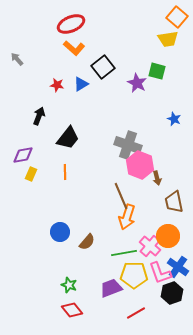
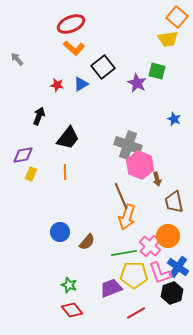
brown arrow: moved 1 px down
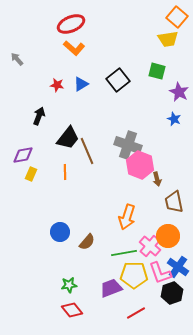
black square: moved 15 px right, 13 px down
purple star: moved 42 px right, 9 px down
brown line: moved 34 px left, 45 px up
green star: rotated 28 degrees counterclockwise
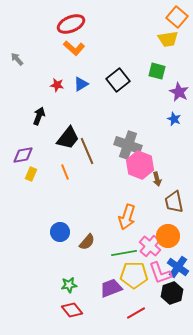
orange line: rotated 21 degrees counterclockwise
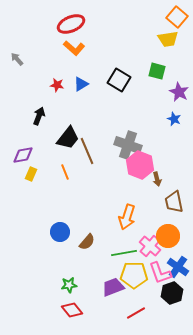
black square: moved 1 px right; rotated 20 degrees counterclockwise
purple trapezoid: moved 2 px right, 1 px up
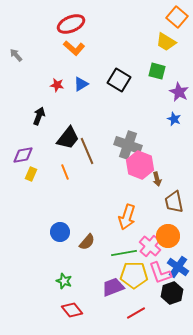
yellow trapezoid: moved 2 px left, 3 px down; rotated 40 degrees clockwise
gray arrow: moved 1 px left, 4 px up
green star: moved 5 px left, 4 px up; rotated 28 degrees clockwise
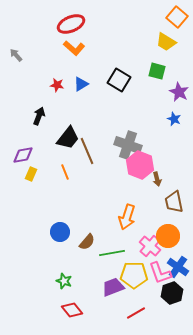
green line: moved 12 px left
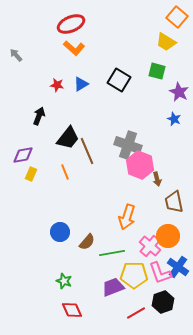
black hexagon: moved 9 px left, 9 px down
red diamond: rotated 15 degrees clockwise
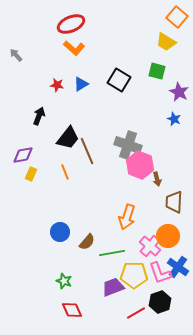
brown trapezoid: rotated 15 degrees clockwise
black hexagon: moved 3 px left
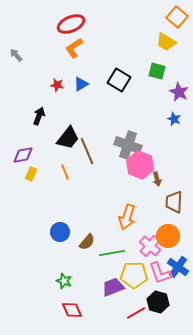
orange L-shape: rotated 105 degrees clockwise
black hexagon: moved 2 px left; rotated 25 degrees counterclockwise
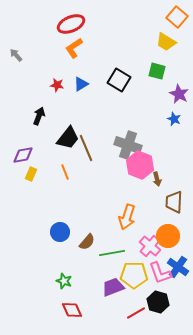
purple star: moved 2 px down
brown line: moved 1 px left, 3 px up
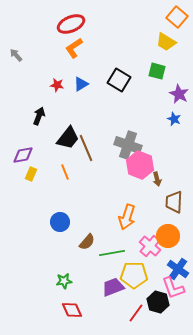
blue circle: moved 10 px up
blue cross: moved 2 px down
pink L-shape: moved 13 px right, 15 px down
green star: rotated 28 degrees counterclockwise
red line: rotated 24 degrees counterclockwise
